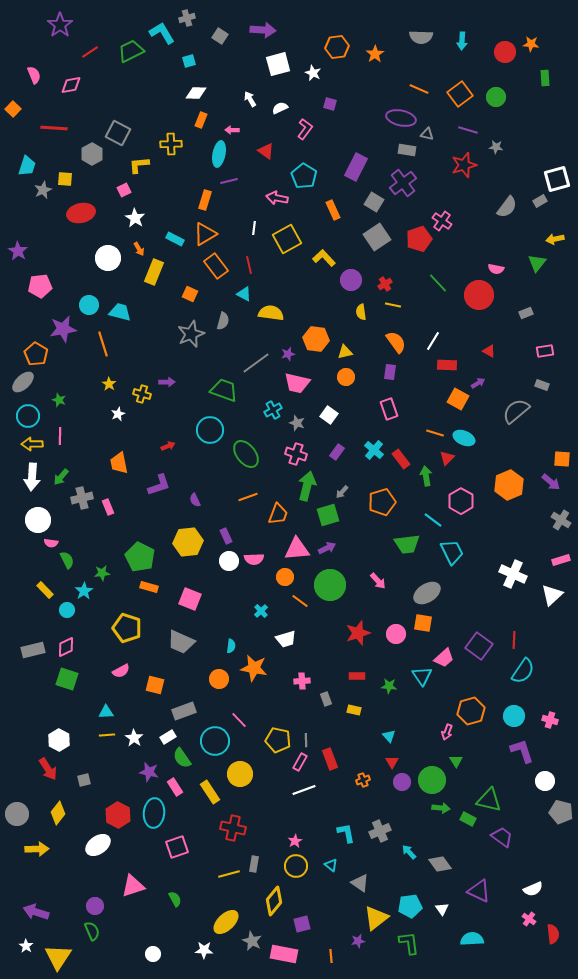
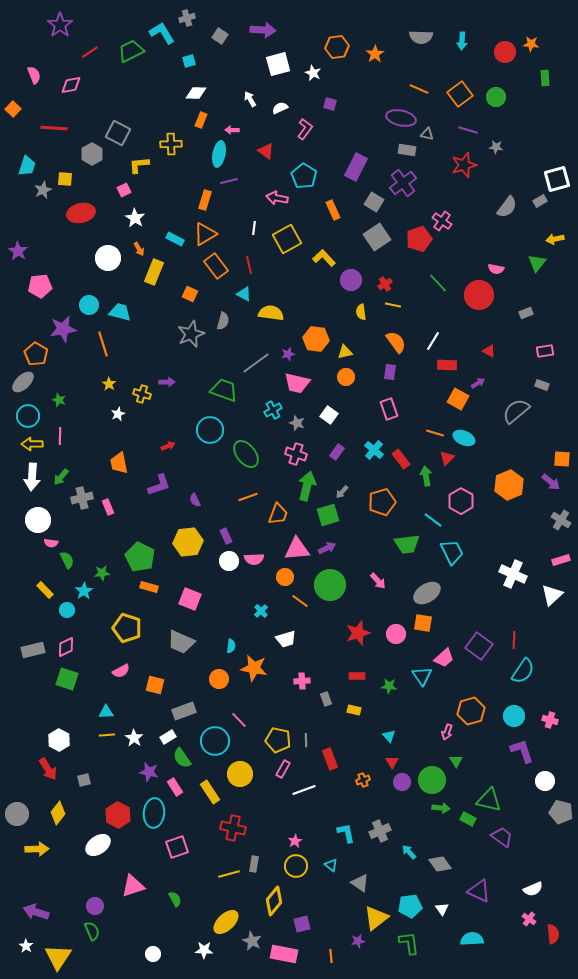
pink rectangle at (300, 762): moved 17 px left, 7 px down
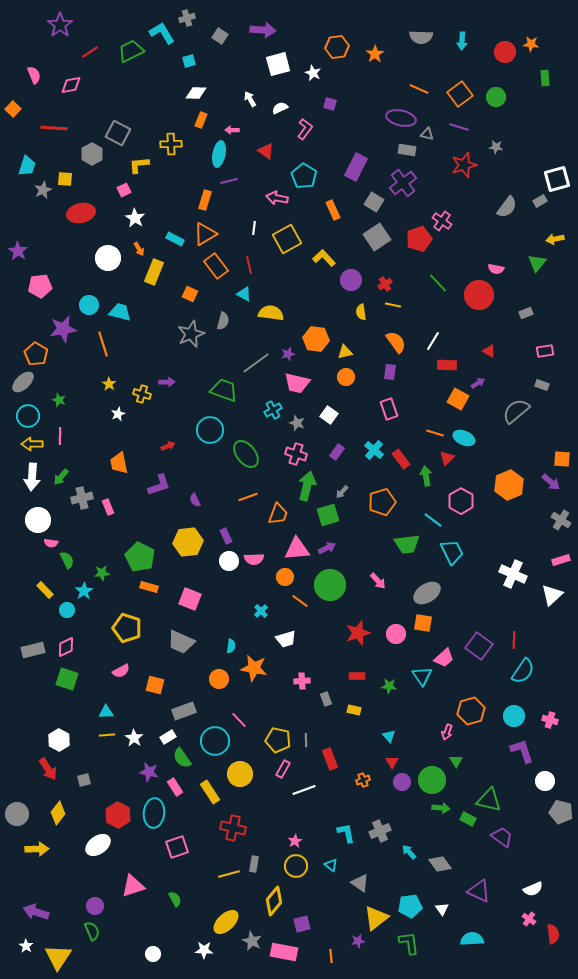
purple line at (468, 130): moved 9 px left, 3 px up
pink rectangle at (284, 954): moved 2 px up
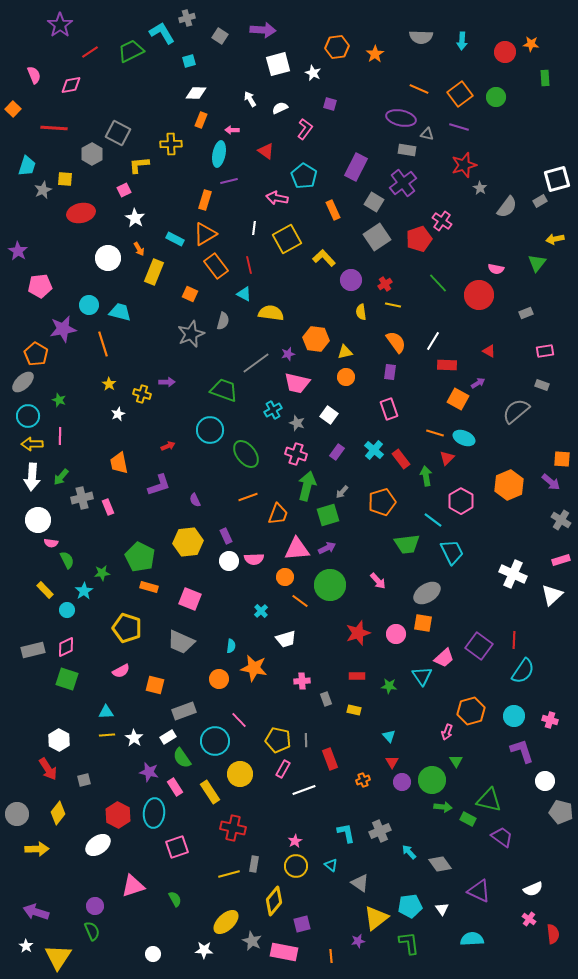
gray star at (496, 147): moved 16 px left, 41 px down; rotated 24 degrees clockwise
green arrow at (441, 808): moved 2 px right, 1 px up
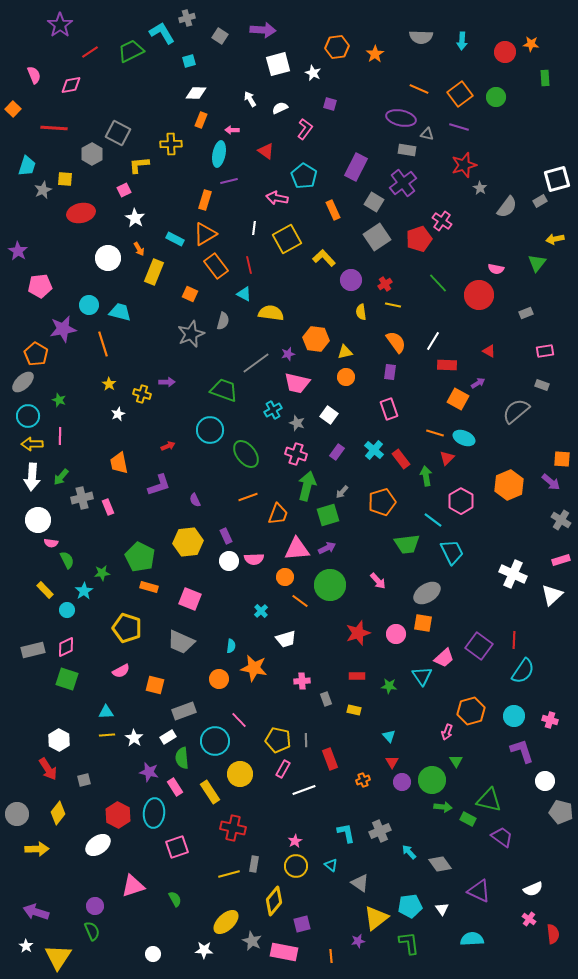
green semicircle at (182, 758): rotated 30 degrees clockwise
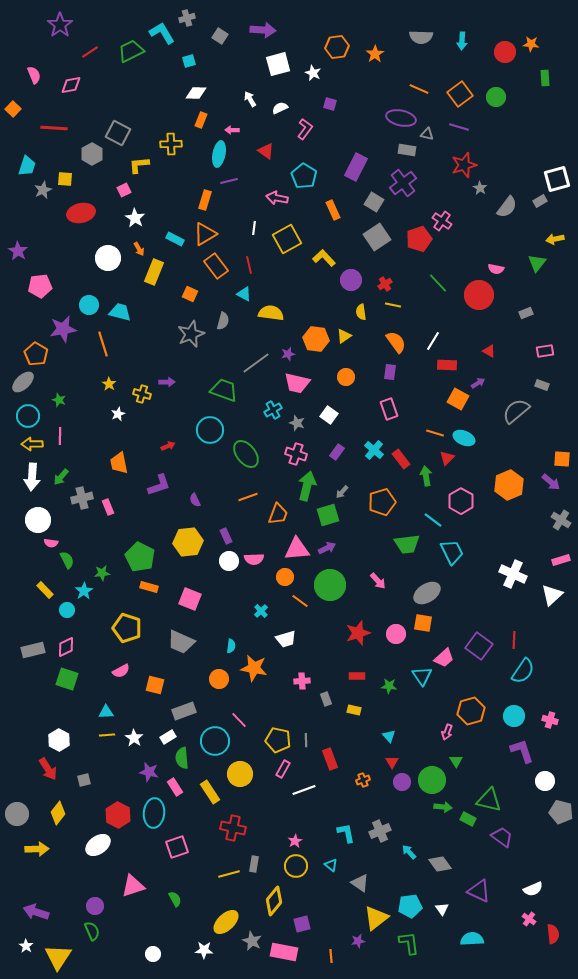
yellow triangle at (345, 352): moved 1 px left, 16 px up; rotated 21 degrees counterclockwise
